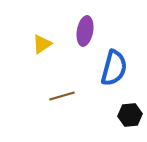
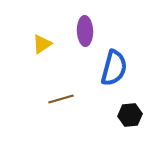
purple ellipse: rotated 12 degrees counterclockwise
brown line: moved 1 px left, 3 px down
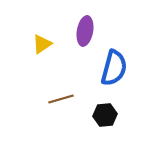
purple ellipse: rotated 12 degrees clockwise
black hexagon: moved 25 px left
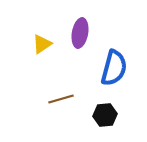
purple ellipse: moved 5 px left, 2 px down
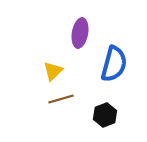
yellow triangle: moved 11 px right, 27 px down; rotated 10 degrees counterclockwise
blue semicircle: moved 4 px up
black hexagon: rotated 15 degrees counterclockwise
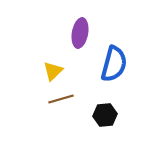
black hexagon: rotated 15 degrees clockwise
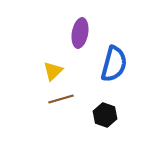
black hexagon: rotated 25 degrees clockwise
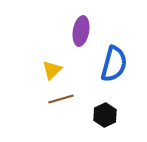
purple ellipse: moved 1 px right, 2 px up
yellow triangle: moved 1 px left, 1 px up
black hexagon: rotated 15 degrees clockwise
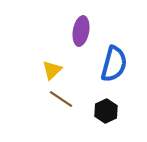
brown line: rotated 50 degrees clockwise
black hexagon: moved 1 px right, 4 px up
